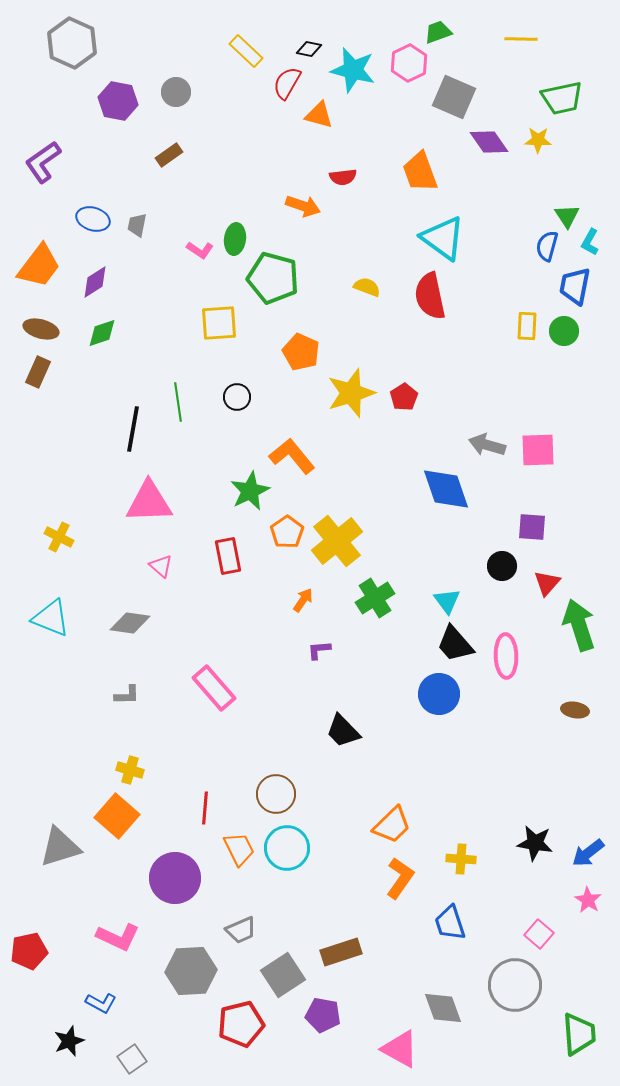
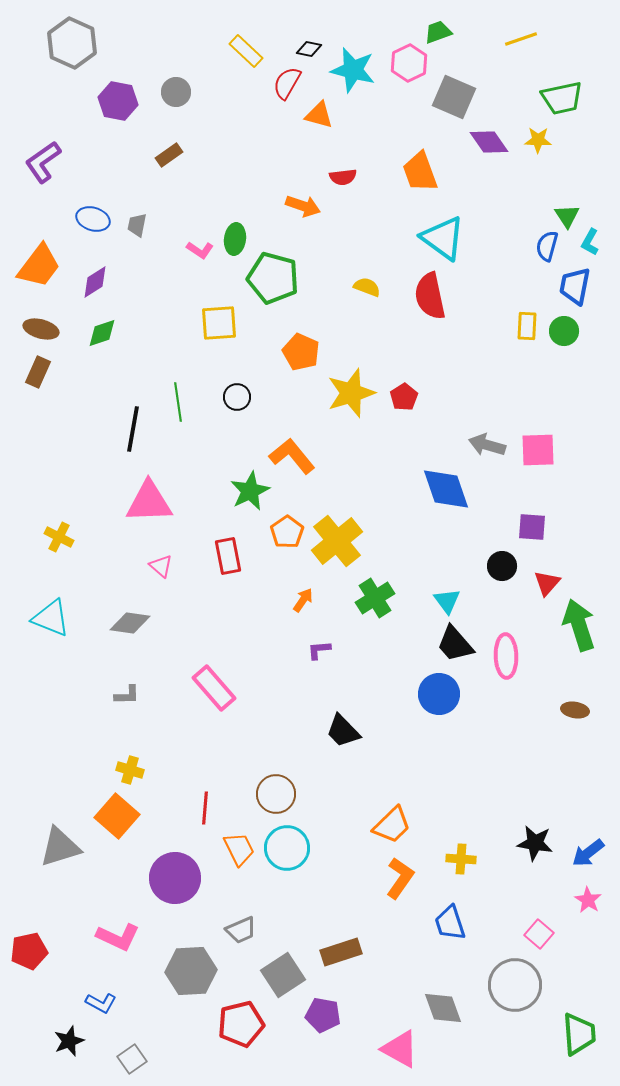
yellow line at (521, 39): rotated 20 degrees counterclockwise
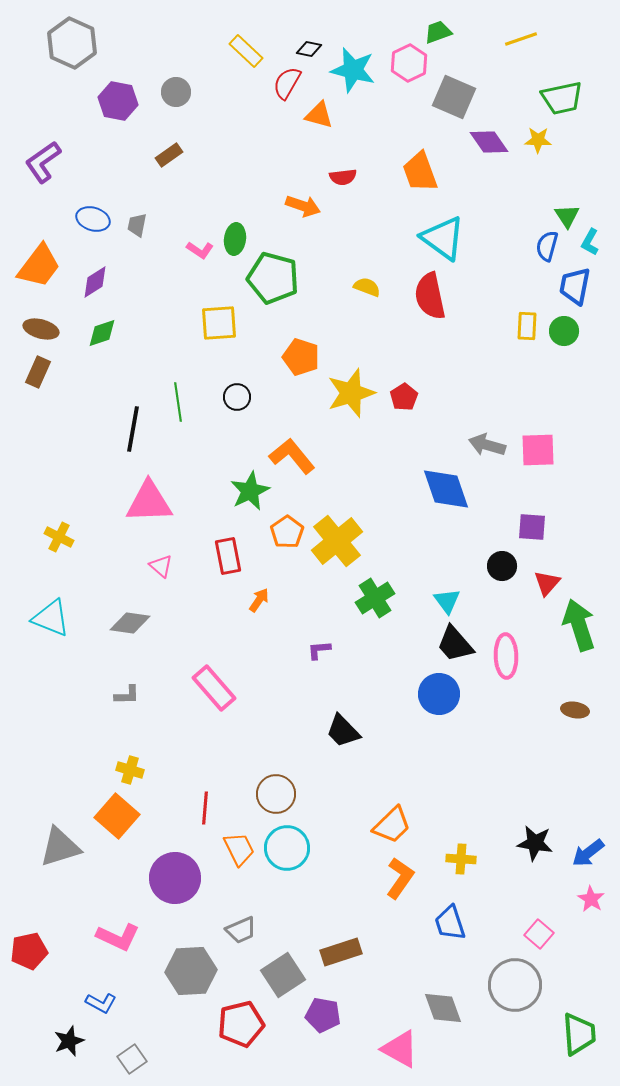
orange pentagon at (301, 352): moved 5 px down; rotated 6 degrees counterclockwise
orange arrow at (303, 600): moved 44 px left
pink star at (588, 900): moved 3 px right, 1 px up
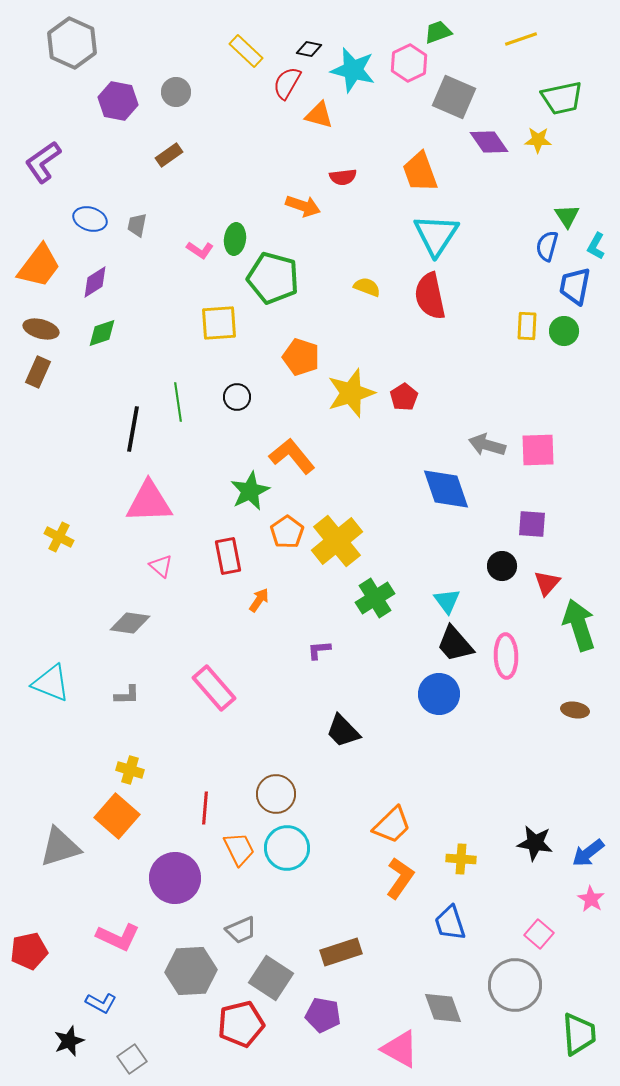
blue ellipse at (93, 219): moved 3 px left
cyan triangle at (443, 238): moved 7 px left, 3 px up; rotated 27 degrees clockwise
cyan L-shape at (590, 242): moved 6 px right, 4 px down
purple square at (532, 527): moved 3 px up
cyan triangle at (51, 618): moved 65 px down
gray square at (283, 975): moved 12 px left, 3 px down; rotated 24 degrees counterclockwise
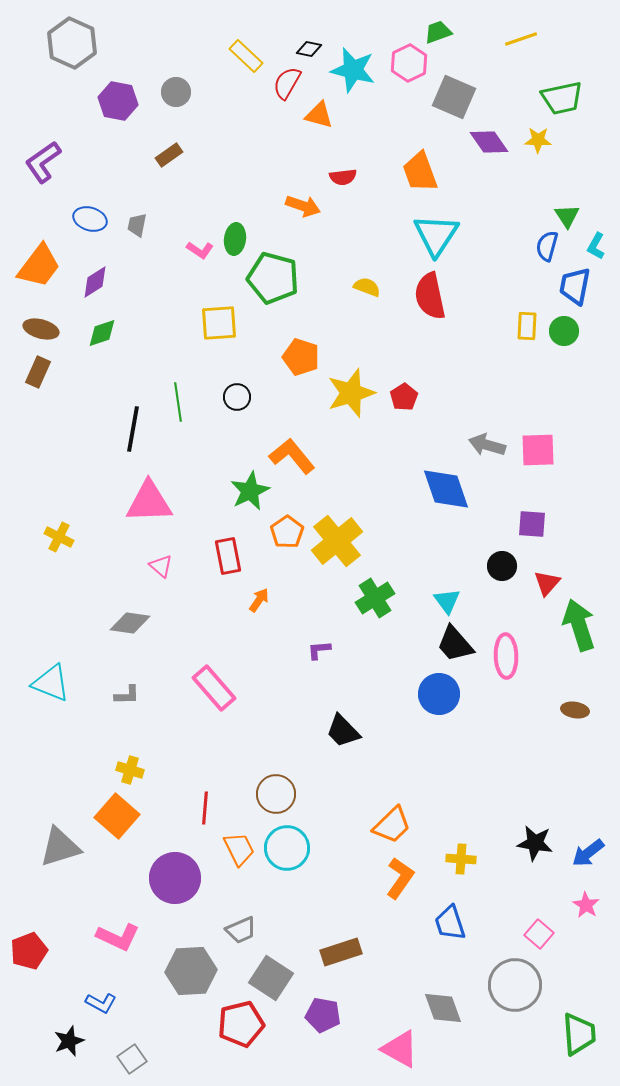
yellow rectangle at (246, 51): moved 5 px down
pink star at (591, 899): moved 5 px left, 6 px down
red pentagon at (29, 951): rotated 9 degrees counterclockwise
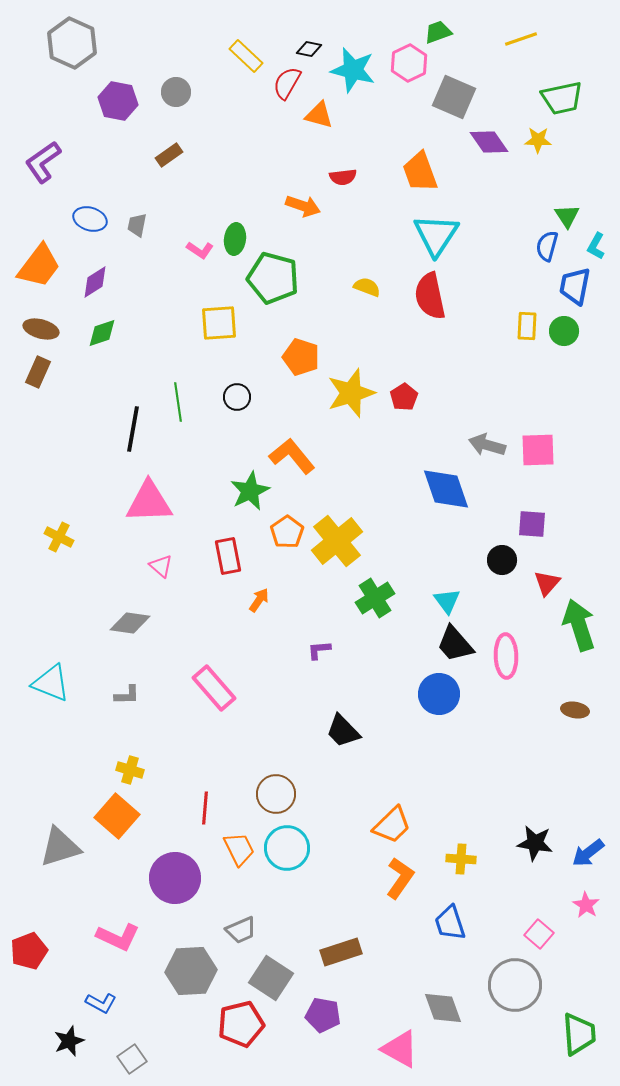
black circle at (502, 566): moved 6 px up
